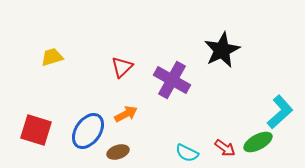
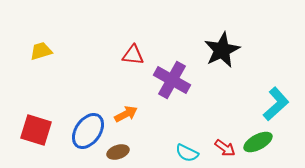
yellow trapezoid: moved 11 px left, 6 px up
red triangle: moved 11 px right, 12 px up; rotated 50 degrees clockwise
cyan L-shape: moved 4 px left, 8 px up
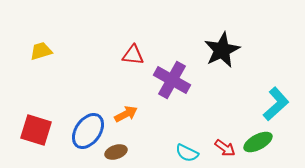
brown ellipse: moved 2 px left
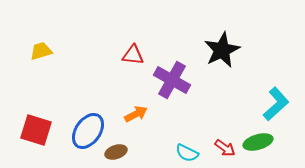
orange arrow: moved 10 px right
green ellipse: rotated 12 degrees clockwise
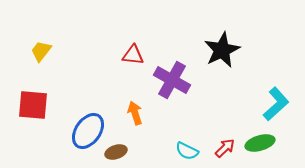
yellow trapezoid: rotated 35 degrees counterclockwise
orange arrow: moved 1 px left, 1 px up; rotated 80 degrees counterclockwise
red square: moved 3 px left, 25 px up; rotated 12 degrees counterclockwise
green ellipse: moved 2 px right, 1 px down
red arrow: rotated 80 degrees counterclockwise
cyan semicircle: moved 2 px up
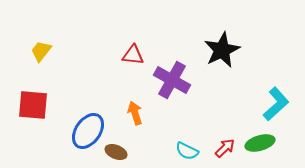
brown ellipse: rotated 40 degrees clockwise
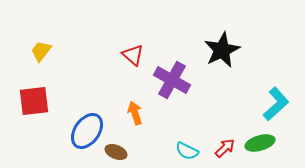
red triangle: rotated 35 degrees clockwise
red square: moved 1 px right, 4 px up; rotated 12 degrees counterclockwise
blue ellipse: moved 1 px left
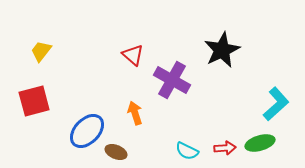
red square: rotated 8 degrees counterclockwise
blue ellipse: rotated 9 degrees clockwise
red arrow: rotated 40 degrees clockwise
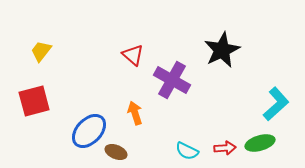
blue ellipse: moved 2 px right
